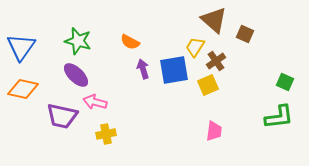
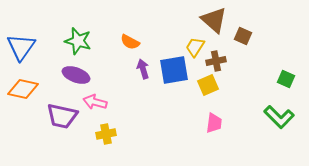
brown square: moved 2 px left, 2 px down
brown cross: rotated 24 degrees clockwise
purple ellipse: rotated 24 degrees counterclockwise
green square: moved 1 px right, 3 px up
green L-shape: rotated 52 degrees clockwise
pink trapezoid: moved 8 px up
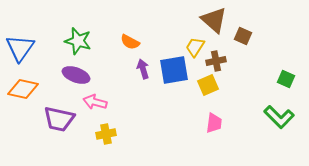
blue triangle: moved 1 px left, 1 px down
purple trapezoid: moved 3 px left, 3 px down
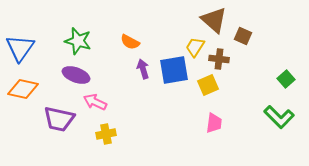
brown cross: moved 3 px right, 2 px up; rotated 18 degrees clockwise
green square: rotated 24 degrees clockwise
pink arrow: rotated 10 degrees clockwise
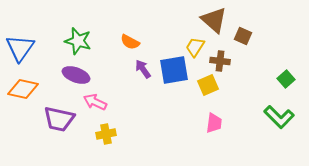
brown cross: moved 1 px right, 2 px down
purple arrow: rotated 18 degrees counterclockwise
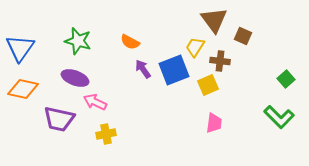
brown triangle: rotated 12 degrees clockwise
blue square: rotated 12 degrees counterclockwise
purple ellipse: moved 1 px left, 3 px down
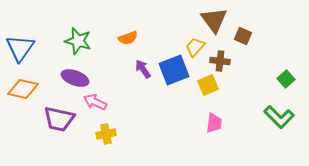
orange semicircle: moved 2 px left, 4 px up; rotated 48 degrees counterclockwise
yellow trapezoid: rotated 10 degrees clockwise
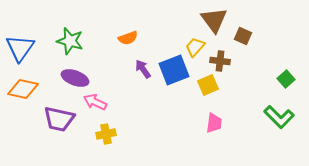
green star: moved 8 px left
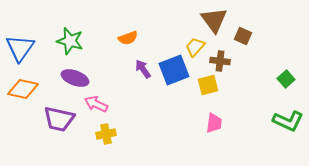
yellow square: rotated 10 degrees clockwise
pink arrow: moved 1 px right, 2 px down
green L-shape: moved 9 px right, 4 px down; rotated 20 degrees counterclockwise
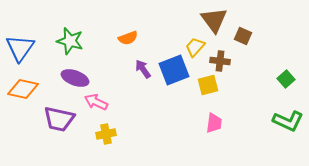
pink arrow: moved 2 px up
